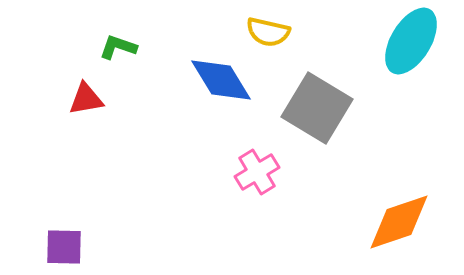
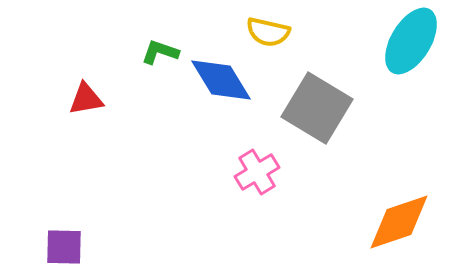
green L-shape: moved 42 px right, 5 px down
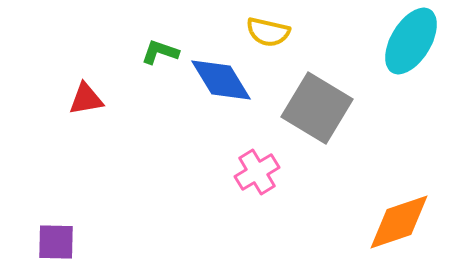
purple square: moved 8 px left, 5 px up
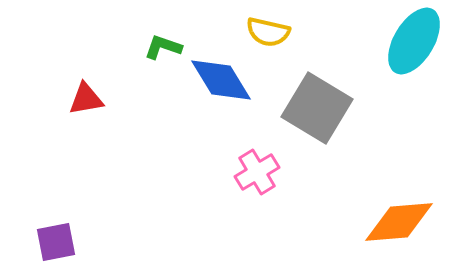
cyan ellipse: moved 3 px right
green L-shape: moved 3 px right, 5 px up
orange diamond: rotated 14 degrees clockwise
purple square: rotated 12 degrees counterclockwise
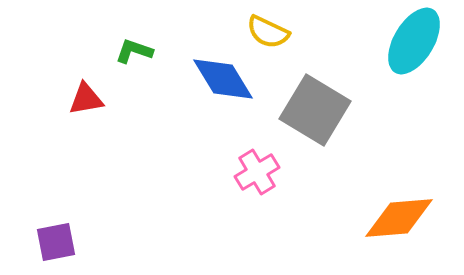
yellow semicircle: rotated 12 degrees clockwise
green L-shape: moved 29 px left, 4 px down
blue diamond: moved 2 px right, 1 px up
gray square: moved 2 px left, 2 px down
orange diamond: moved 4 px up
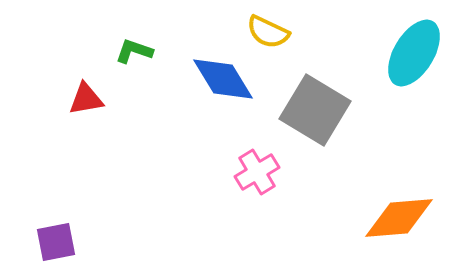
cyan ellipse: moved 12 px down
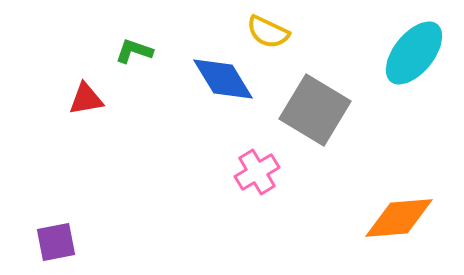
cyan ellipse: rotated 8 degrees clockwise
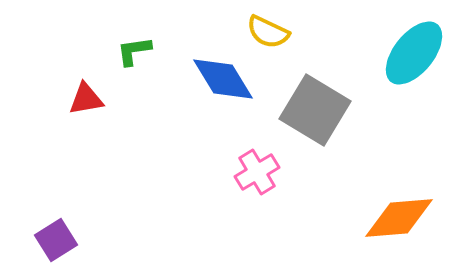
green L-shape: rotated 27 degrees counterclockwise
purple square: moved 2 px up; rotated 21 degrees counterclockwise
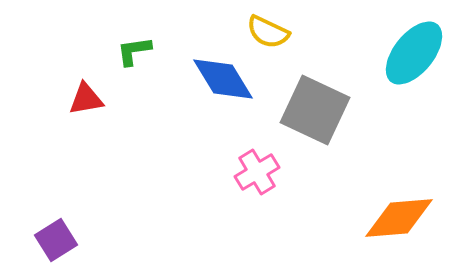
gray square: rotated 6 degrees counterclockwise
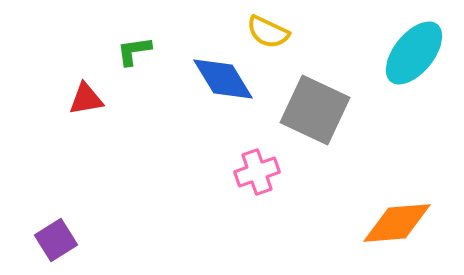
pink cross: rotated 12 degrees clockwise
orange diamond: moved 2 px left, 5 px down
